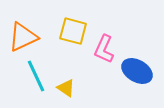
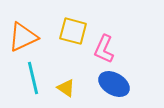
blue ellipse: moved 23 px left, 13 px down
cyan line: moved 3 px left, 2 px down; rotated 12 degrees clockwise
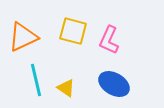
pink L-shape: moved 5 px right, 9 px up
cyan line: moved 3 px right, 2 px down
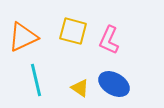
yellow triangle: moved 14 px right
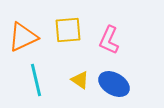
yellow square: moved 5 px left, 1 px up; rotated 20 degrees counterclockwise
yellow triangle: moved 8 px up
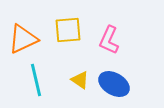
orange triangle: moved 2 px down
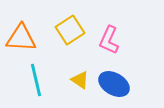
yellow square: moved 2 px right; rotated 28 degrees counterclockwise
orange triangle: moved 2 px left, 1 px up; rotated 28 degrees clockwise
